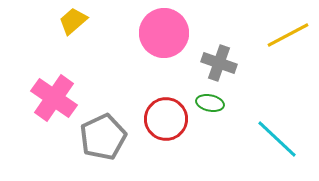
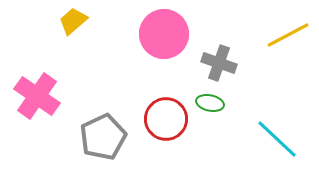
pink circle: moved 1 px down
pink cross: moved 17 px left, 2 px up
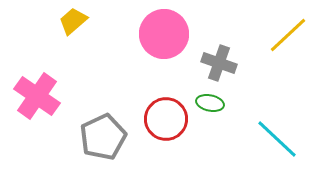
yellow line: rotated 15 degrees counterclockwise
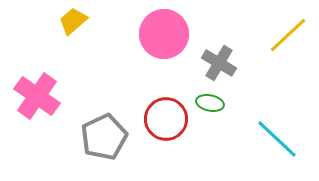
gray cross: rotated 12 degrees clockwise
gray pentagon: moved 1 px right
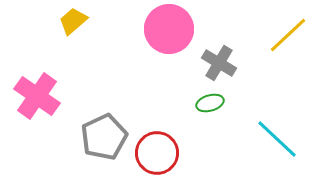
pink circle: moved 5 px right, 5 px up
green ellipse: rotated 28 degrees counterclockwise
red circle: moved 9 px left, 34 px down
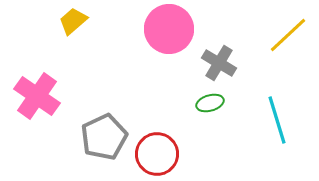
cyan line: moved 19 px up; rotated 30 degrees clockwise
red circle: moved 1 px down
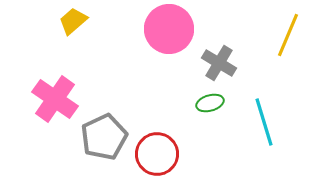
yellow line: rotated 24 degrees counterclockwise
pink cross: moved 18 px right, 3 px down
cyan line: moved 13 px left, 2 px down
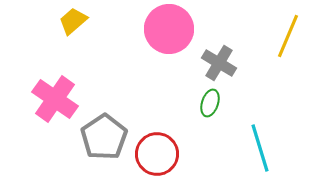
yellow line: moved 1 px down
green ellipse: rotated 56 degrees counterclockwise
cyan line: moved 4 px left, 26 px down
gray pentagon: rotated 9 degrees counterclockwise
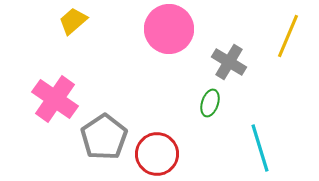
gray cross: moved 10 px right, 1 px up
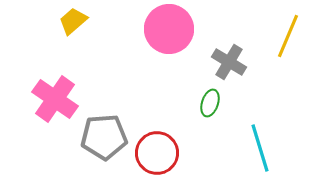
gray pentagon: rotated 30 degrees clockwise
red circle: moved 1 px up
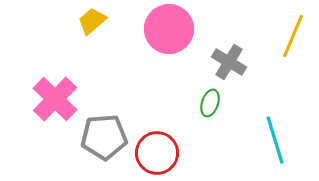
yellow trapezoid: moved 19 px right
yellow line: moved 5 px right
pink cross: rotated 9 degrees clockwise
cyan line: moved 15 px right, 8 px up
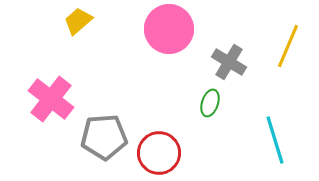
yellow trapezoid: moved 14 px left
yellow line: moved 5 px left, 10 px down
pink cross: moved 4 px left; rotated 6 degrees counterclockwise
red circle: moved 2 px right
